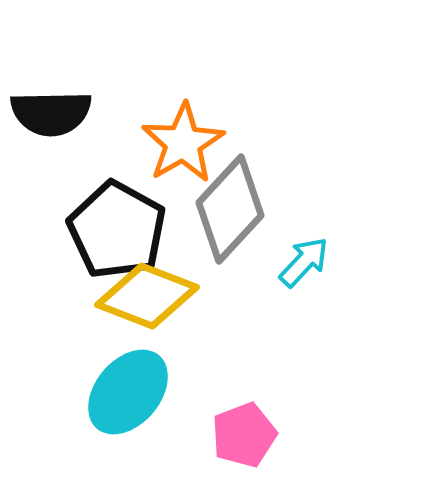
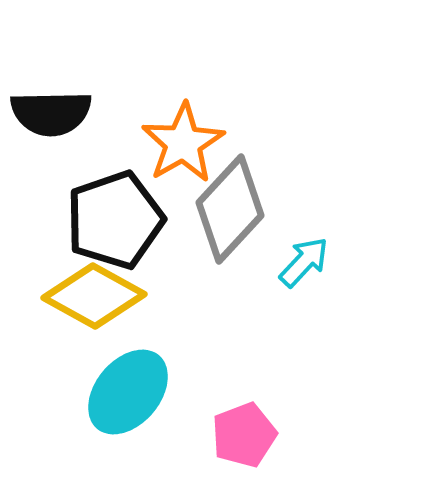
black pentagon: moved 2 px left, 10 px up; rotated 24 degrees clockwise
yellow diamond: moved 53 px left; rotated 8 degrees clockwise
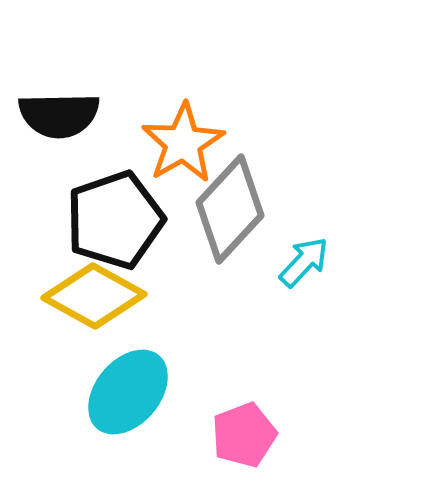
black semicircle: moved 8 px right, 2 px down
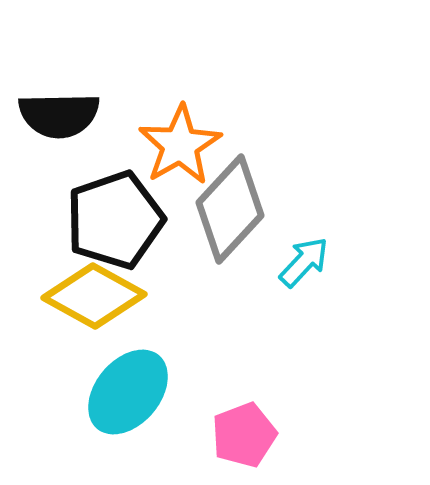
orange star: moved 3 px left, 2 px down
